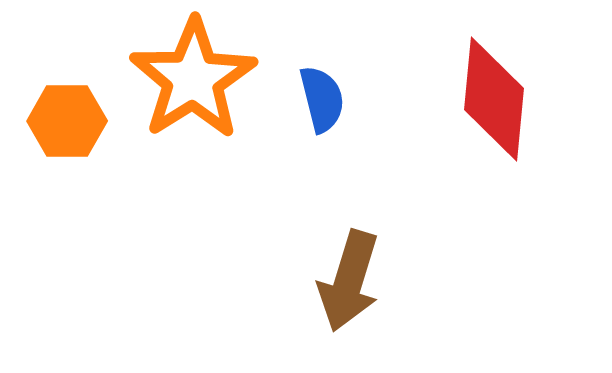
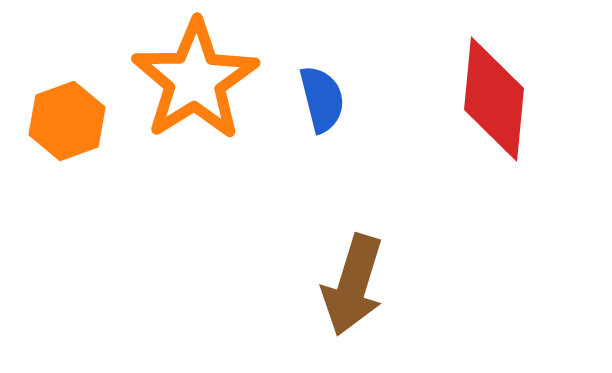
orange star: moved 2 px right, 1 px down
orange hexagon: rotated 20 degrees counterclockwise
brown arrow: moved 4 px right, 4 px down
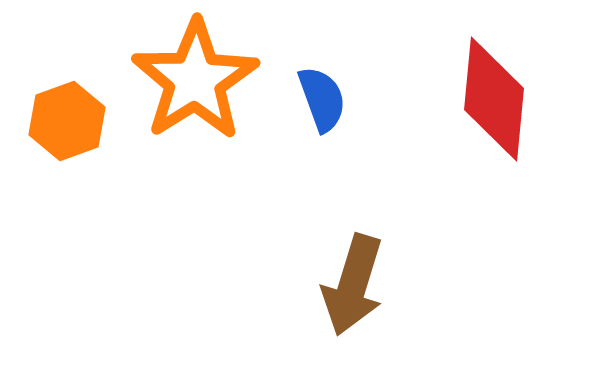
blue semicircle: rotated 6 degrees counterclockwise
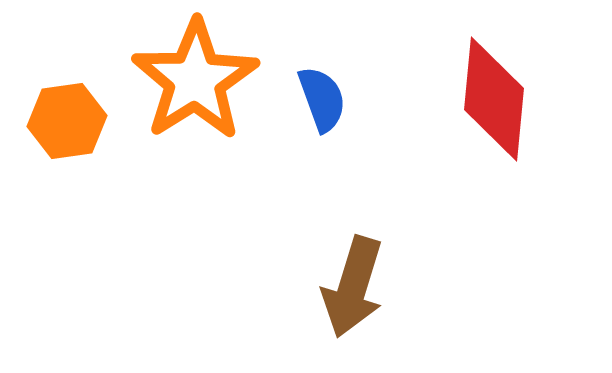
orange hexagon: rotated 12 degrees clockwise
brown arrow: moved 2 px down
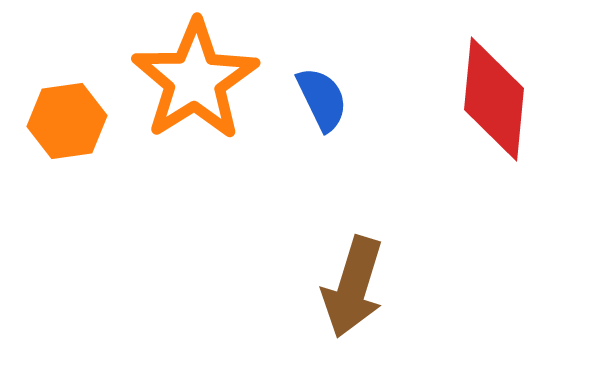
blue semicircle: rotated 6 degrees counterclockwise
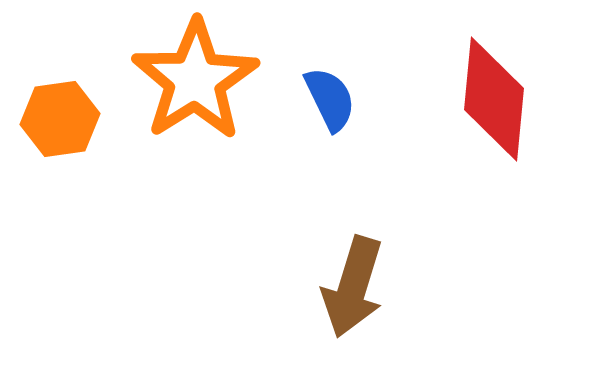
blue semicircle: moved 8 px right
orange hexagon: moved 7 px left, 2 px up
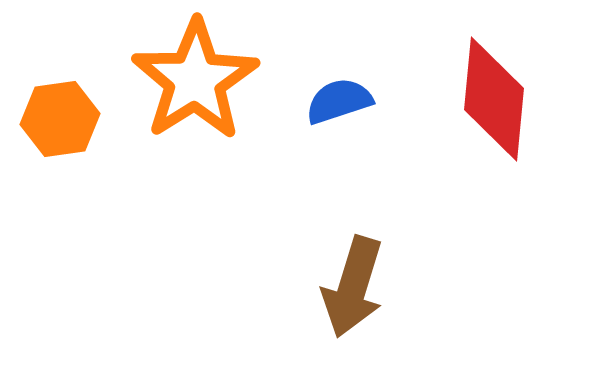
blue semicircle: moved 9 px right, 2 px down; rotated 82 degrees counterclockwise
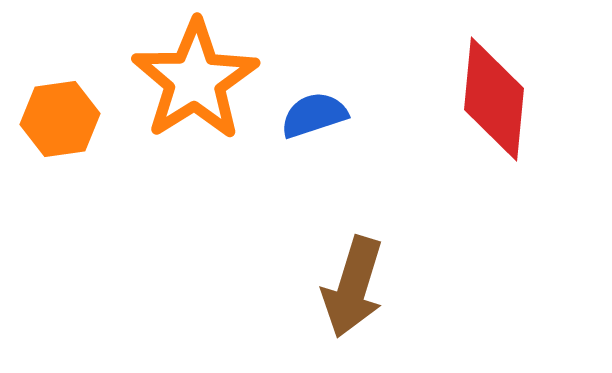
blue semicircle: moved 25 px left, 14 px down
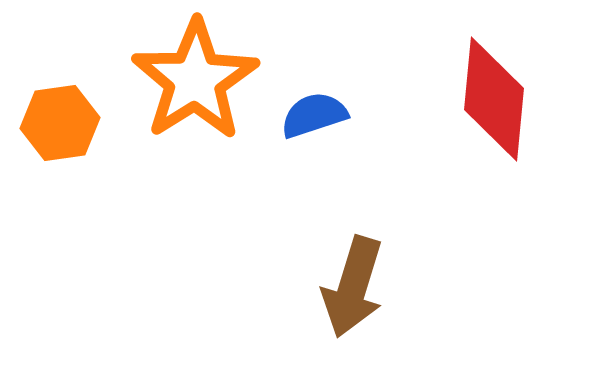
orange hexagon: moved 4 px down
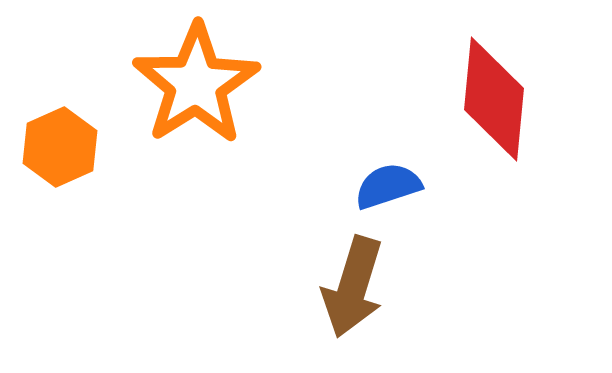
orange star: moved 1 px right, 4 px down
blue semicircle: moved 74 px right, 71 px down
orange hexagon: moved 24 px down; rotated 16 degrees counterclockwise
